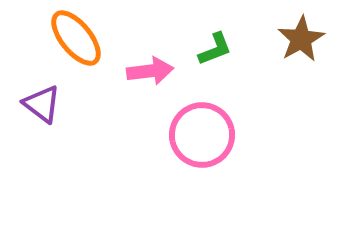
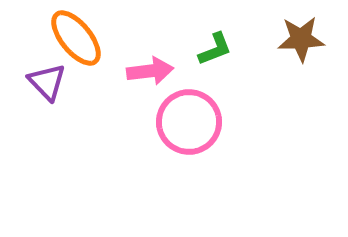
brown star: rotated 27 degrees clockwise
purple triangle: moved 5 px right, 22 px up; rotated 9 degrees clockwise
pink circle: moved 13 px left, 13 px up
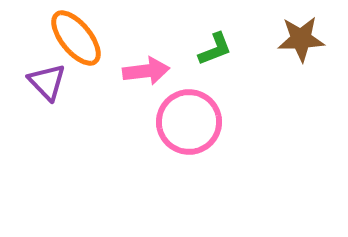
pink arrow: moved 4 px left
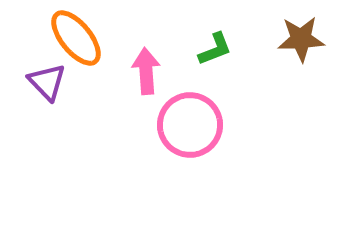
pink arrow: rotated 87 degrees counterclockwise
pink circle: moved 1 px right, 3 px down
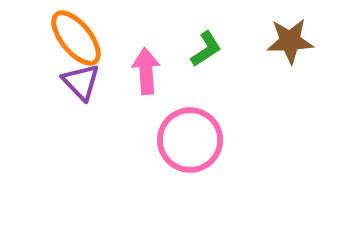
brown star: moved 11 px left, 2 px down
green L-shape: moved 9 px left; rotated 12 degrees counterclockwise
purple triangle: moved 34 px right
pink circle: moved 15 px down
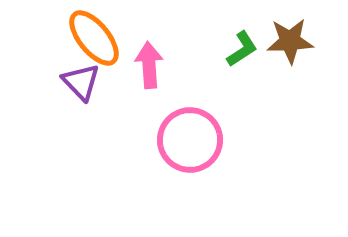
orange ellipse: moved 18 px right
green L-shape: moved 36 px right
pink arrow: moved 3 px right, 6 px up
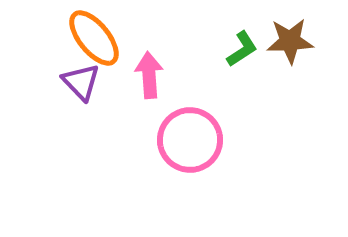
pink arrow: moved 10 px down
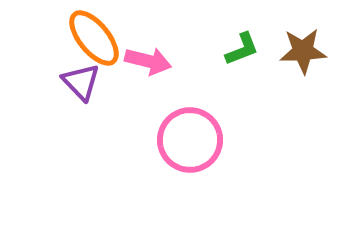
brown star: moved 13 px right, 10 px down
green L-shape: rotated 12 degrees clockwise
pink arrow: moved 1 px left, 14 px up; rotated 108 degrees clockwise
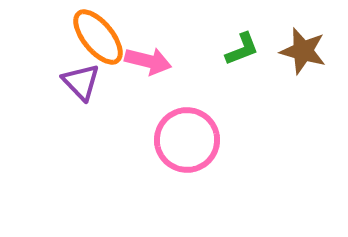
orange ellipse: moved 4 px right, 1 px up
brown star: rotated 18 degrees clockwise
pink circle: moved 3 px left
